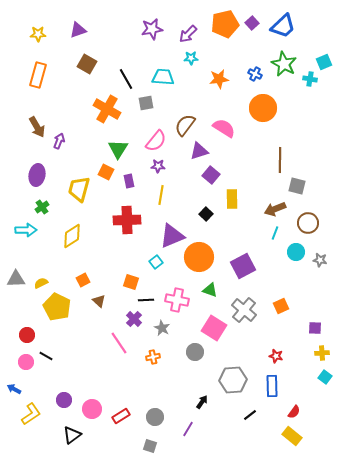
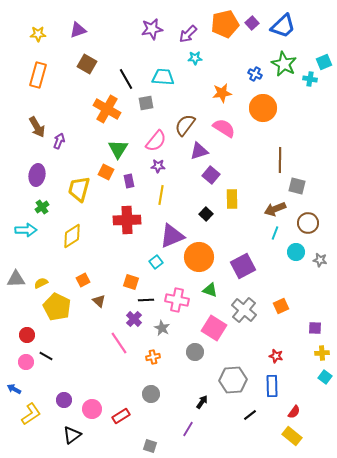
cyan star at (191, 58): moved 4 px right
orange star at (219, 79): moved 3 px right, 14 px down
gray circle at (155, 417): moved 4 px left, 23 px up
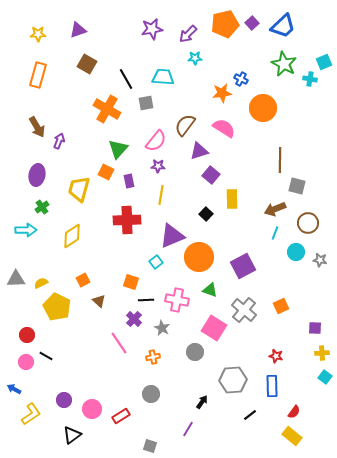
blue cross at (255, 74): moved 14 px left, 5 px down
green triangle at (118, 149): rotated 10 degrees clockwise
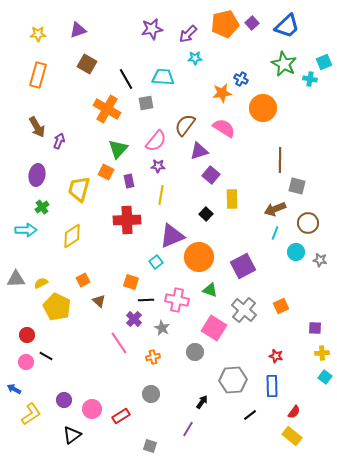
blue trapezoid at (283, 26): moved 4 px right
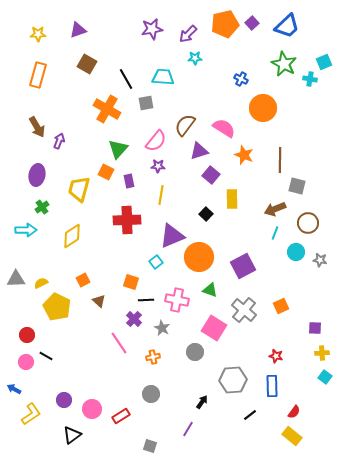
orange star at (222, 93): moved 22 px right, 62 px down; rotated 30 degrees clockwise
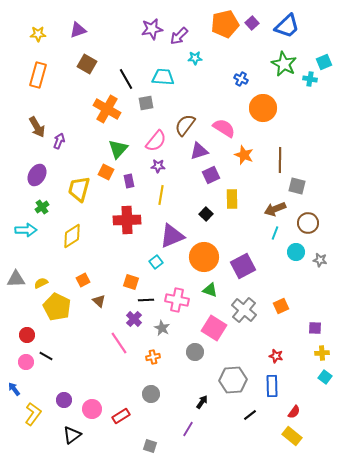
purple arrow at (188, 34): moved 9 px left, 2 px down
purple ellipse at (37, 175): rotated 20 degrees clockwise
purple square at (211, 175): rotated 24 degrees clockwise
orange circle at (199, 257): moved 5 px right
blue arrow at (14, 389): rotated 24 degrees clockwise
yellow L-shape at (31, 414): moved 2 px right; rotated 20 degrees counterclockwise
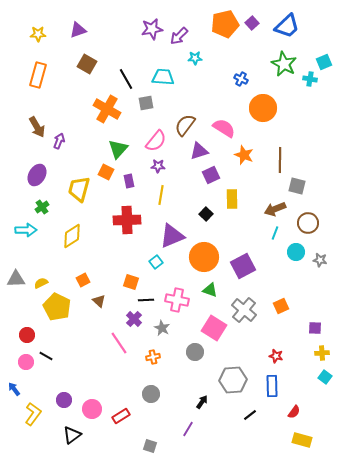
yellow rectangle at (292, 436): moved 10 px right, 4 px down; rotated 24 degrees counterclockwise
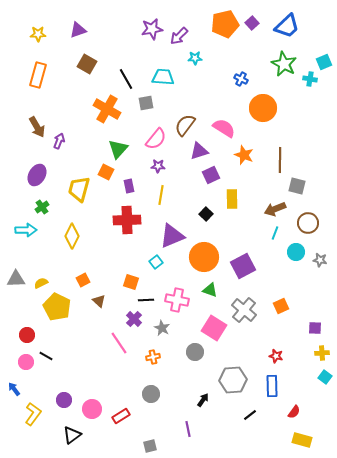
pink semicircle at (156, 141): moved 2 px up
purple rectangle at (129, 181): moved 5 px down
yellow diamond at (72, 236): rotated 30 degrees counterclockwise
black arrow at (202, 402): moved 1 px right, 2 px up
purple line at (188, 429): rotated 42 degrees counterclockwise
gray square at (150, 446): rotated 32 degrees counterclockwise
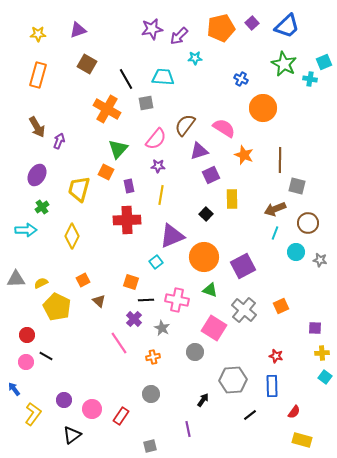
orange pentagon at (225, 24): moved 4 px left, 4 px down
red rectangle at (121, 416): rotated 24 degrees counterclockwise
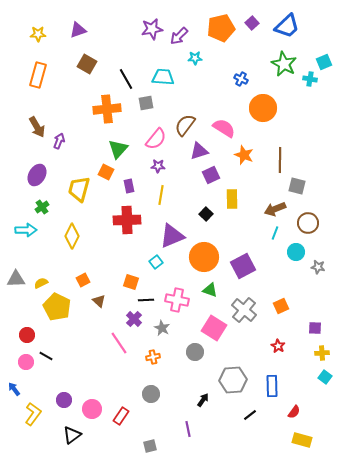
orange cross at (107, 109): rotated 36 degrees counterclockwise
gray star at (320, 260): moved 2 px left, 7 px down
red star at (276, 356): moved 2 px right, 10 px up; rotated 16 degrees clockwise
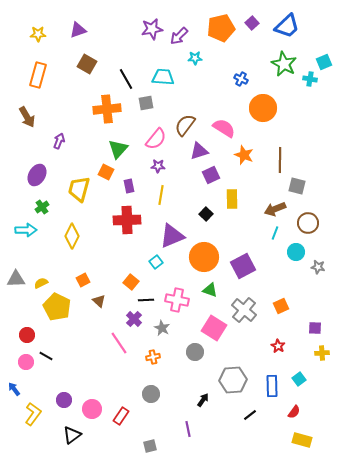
brown arrow at (37, 127): moved 10 px left, 10 px up
orange square at (131, 282): rotated 21 degrees clockwise
cyan square at (325, 377): moved 26 px left, 2 px down; rotated 16 degrees clockwise
